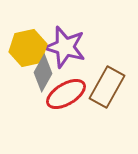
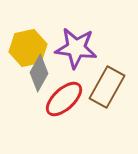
purple star: moved 11 px right, 1 px down; rotated 9 degrees counterclockwise
gray diamond: moved 4 px left
red ellipse: moved 2 px left, 5 px down; rotated 12 degrees counterclockwise
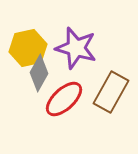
purple star: rotated 9 degrees clockwise
brown rectangle: moved 4 px right, 5 px down
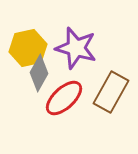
red ellipse: moved 1 px up
